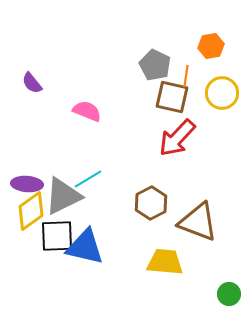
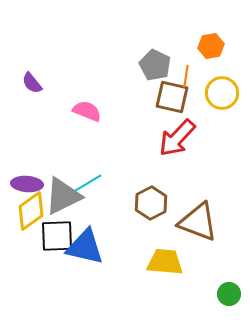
cyan line: moved 4 px down
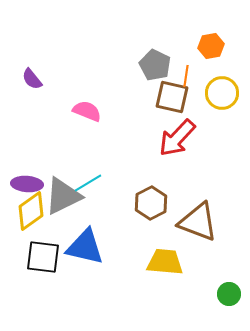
purple semicircle: moved 4 px up
black square: moved 14 px left, 21 px down; rotated 9 degrees clockwise
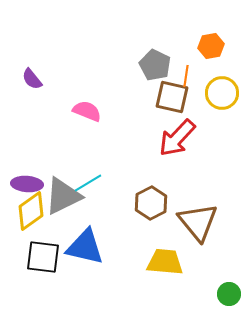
brown triangle: rotated 30 degrees clockwise
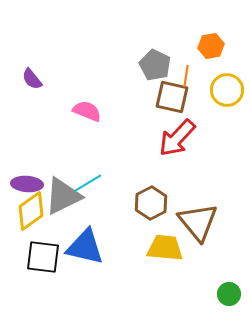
yellow circle: moved 5 px right, 3 px up
yellow trapezoid: moved 14 px up
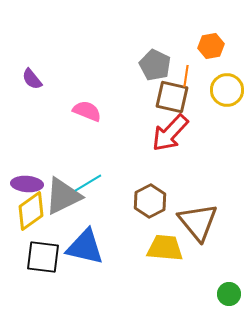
red arrow: moved 7 px left, 5 px up
brown hexagon: moved 1 px left, 2 px up
